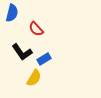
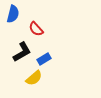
blue semicircle: moved 1 px right, 1 px down
black L-shape: rotated 85 degrees counterclockwise
yellow semicircle: rotated 18 degrees clockwise
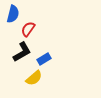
red semicircle: moved 8 px left; rotated 77 degrees clockwise
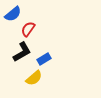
blue semicircle: rotated 36 degrees clockwise
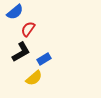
blue semicircle: moved 2 px right, 2 px up
black L-shape: moved 1 px left
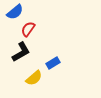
blue rectangle: moved 9 px right, 4 px down
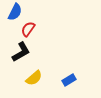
blue semicircle: rotated 24 degrees counterclockwise
blue rectangle: moved 16 px right, 17 px down
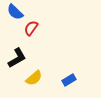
blue semicircle: rotated 108 degrees clockwise
red semicircle: moved 3 px right, 1 px up
black L-shape: moved 4 px left, 6 px down
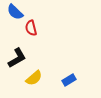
red semicircle: rotated 49 degrees counterclockwise
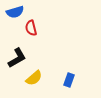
blue semicircle: rotated 60 degrees counterclockwise
blue rectangle: rotated 40 degrees counterclockwise
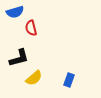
black L-shape: moved 2 px right; rotated 15 degrees clockwise
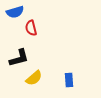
blue rectangle: rotated 24 degrees counterclockwise
